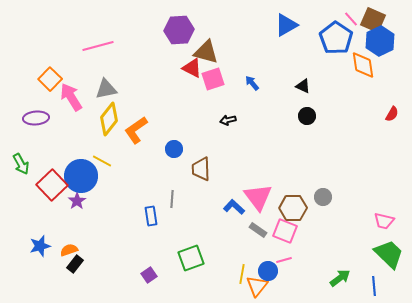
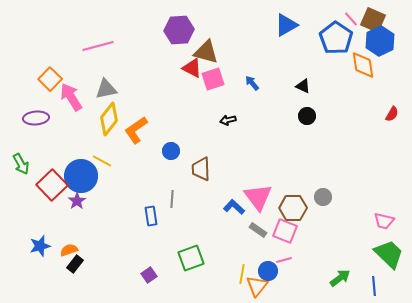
blue circle at (174, 149): moved 3 px left, 2 px down
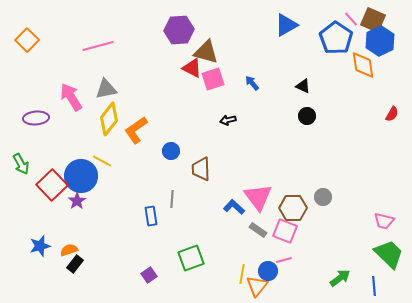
orange square at (50, 79): moved 23 px left, 39 px up
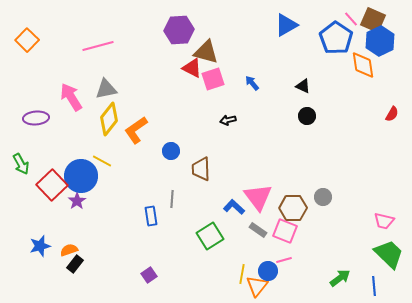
green square at (191, 258): moved 19 px right, 22 px up; rotated 12 degrees counterclockwise
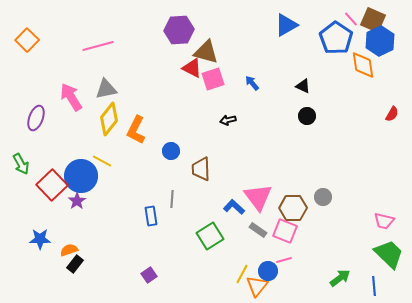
purple ellipse at (36, 118): rotated 65 degrees counterclockwise
orange L-shape at (136, 130): rotated 28 degrees counterclockwise
blue star at (40, 246): moved 7 px up; rotated 15 degrees clockwise
yellow line at (242, 274): rotated 18 degrees clockwise
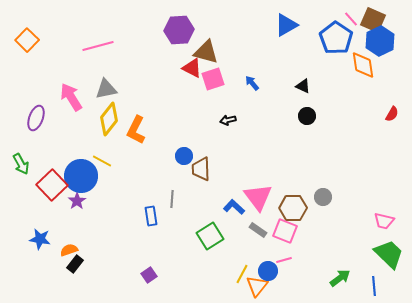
blue circle at (171, 151): moved 13 px right, 5 px down
blue star at (40, 239): rotated 10 degrees clockwise
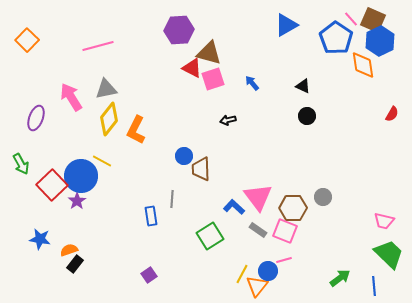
brown triangle at (206, 52): moved 3 px right, 1 px down
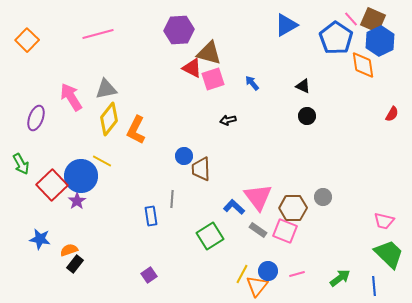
pink line at (98, 46): moved 12 px up
pink line at (284, 260): moved 13 px right, 14 px down
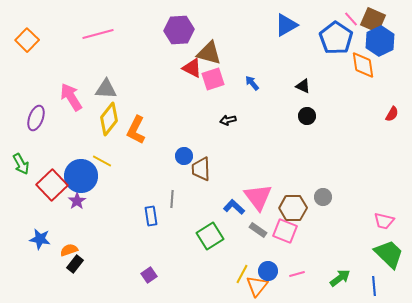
gray triangle at (106, 89): rotated 15 degrees clockwise
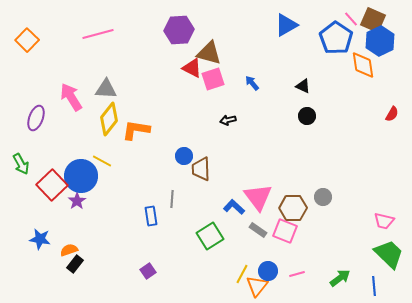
orange L-shape at (136, 130): rotated 72 degrees clockwise
purple square at (149, 275): moved 1 px left, 4 px up
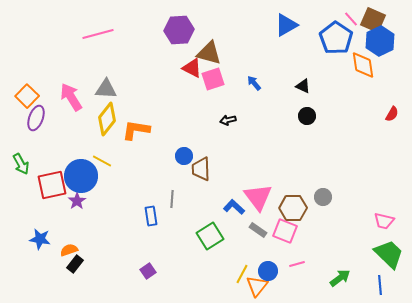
orange square at (27, 40): moved 56 px down
blue arrow at (252, 83): moved 2 px right
yellow diamond at (109, 119): moved 2 px left
red square at (52, 185): rotated 32 degrees clockwise
pink line at (297, 274): moved 10 px up
blue line at (374, 286): moved 6 px right, 1 px up
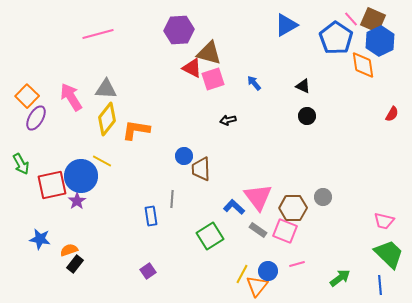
purple ellipse at (36, 118): rotated 10 degrees clockwise
